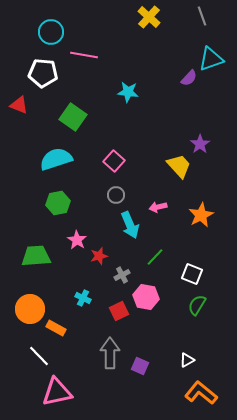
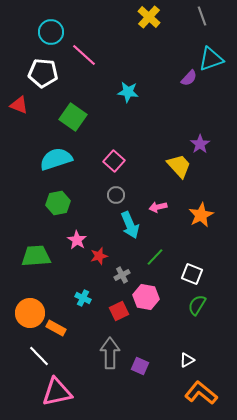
pink line: rotated 32 degrees clockwise
orange circle: moved 4 px down
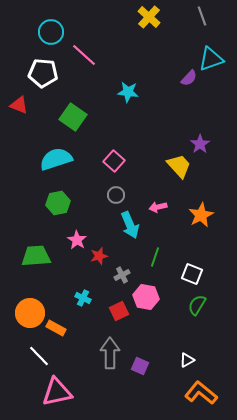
green line: rotated 24 degrees counterclockwise
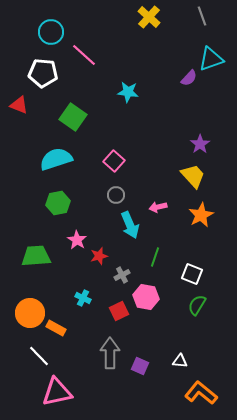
yellow trapezoid: moved 14 px right, 10 px down
white triangle: moved 7 px left, 1 px down; rotated 35 degrees clockwise
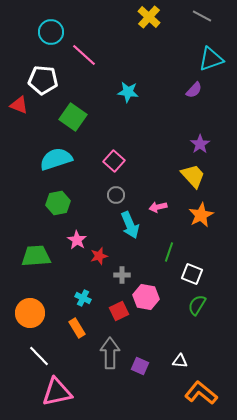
gray line: rotated 42 degrees counterclockwise
white pentagon: moved 7 px down
purple semicircle: moved 5 px right, 12 px down
green line: moved 14 px right, 5 px up
gray cross: rotated 28 degrees clockwise
orange rectangle: moved 21 px right; rotated 30 degrees clockwise
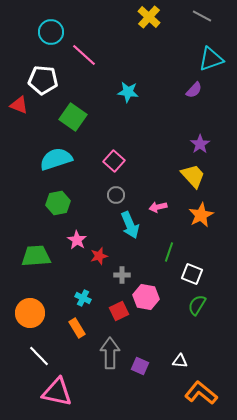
pink triangle: rotated 24 degrees clockwise
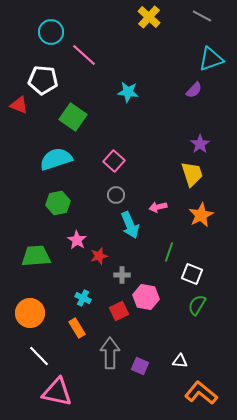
yellow trapezoid: moved 1 px left, 2 px up; rotated 24 degrees clockwise
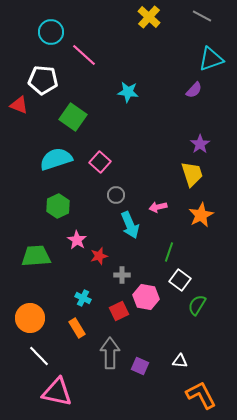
pink square: moved 14 px left, 1 px down
green hexagon: moved 3 px down; rotated 15 degrees counterclockwise
white square: moved 12 px left, 6 px down; rotated 15 degrees clockwise
orange circle: moved 5 px down
orange L-shape: moved 2 px down; rotated 24 degrees clockwise
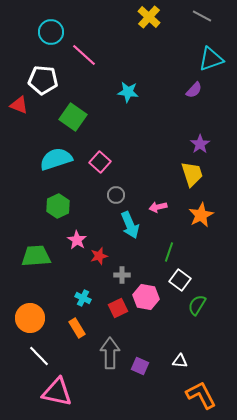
red square: moved 1 px left, 3 px up
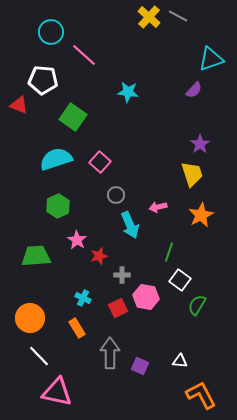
gray line: moved 24 px left
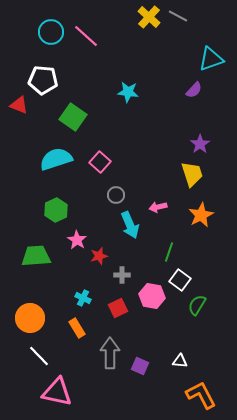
pink line: moved 2 px right, 19 px up
green hexagon: moved 2 px left, 4 px down
pink hexagon: moved 6 px right, 1 px up
